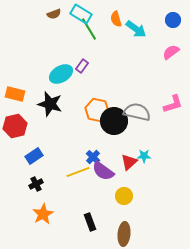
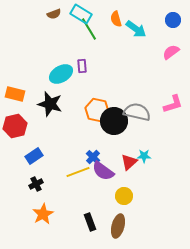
purple rectangle: rotated 40 degrees counterclockwise
brown ellipse: moved 6 px left, 8 px up; rotated 10 degrees clockwise
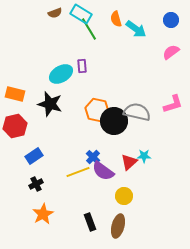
brown semicircle: moved 1 px right, 1 px up
blue circle: moved 2 px left
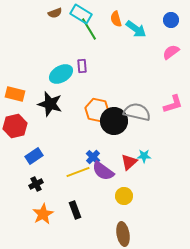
black rectangle: moved 15 px left, 12 px up
brown ellipse: moved 5 px right, 8 px down; rotated 25 degrees counterclockwise
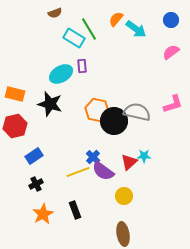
cyan rectangle: moved 7 px left, 24 px down
orange semicircle: rotated 56 degrees clockwise
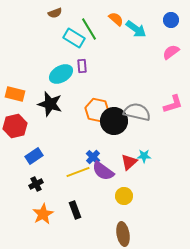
orange semicircle: rotated 91 degrees clockwise
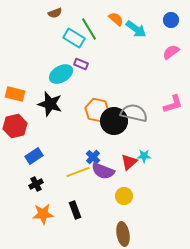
purple rectangle: moved 1 px left, 2 px up; rotated 64 degrees counterclockwise
gray semicircle: moved 3 px left, 1 px down
purple semicircle: rotated 15 degrees counterclockwise
orange star: rotated 25 degrees clockwise
